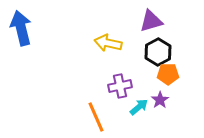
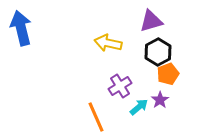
orange pentagon: rotated 20 degrees counterclockwise
purple cross: rotated 20 degrees counterclockwise
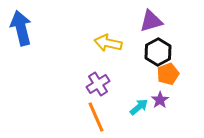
purple cross: moved 22 px left, 2 px up
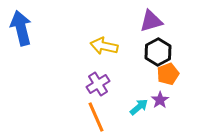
yellow arrow: moved 4 px left, 3 px down
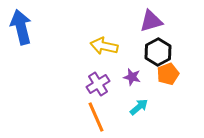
blue arrow: moved 1 px up
purple star: moved 28 px left, 23 px up; rotated 24 degrees counterclockwise
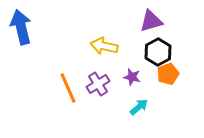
orange line: moved 28 px left, 29 px up
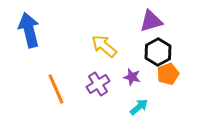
blue arrow: moved 8 px right, 3 px down
yellow arrow: rotated 28 degrees clockwise
orange line: moved 12 px left, 1 px down
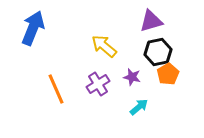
blue arrow: moved 4 px right, 2 px up; rotated 36 degrees clockwise
black hexagon: rotated 16 degrees clockwise
orange pentagon: rotated 10 degrees counterclockwise
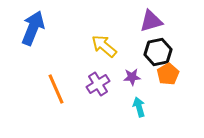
purple star: rotated 18 degrees counterclockwise
cyan arrow: rotated 66 degrees counterclockwise
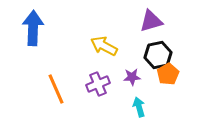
blue arrow: rotated 20 degrees counterclockwise
yellow arrow: rotated 12 degrees counterclockwise
black hexagon: moved 3 px down
purple cross: rotated 10 degrees clockwise
